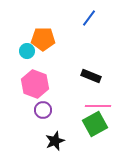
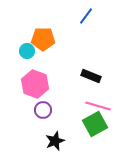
blue line: moved 3 px left, 2 px up
pink line: rotated 15 degrees clockwise
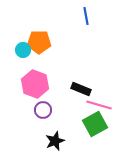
blue line: rotated 48 degrees counterclockwise
orange pentagon: moved 4 px left, 3 px down
cyan circle: moved 4 px left, 1 px up
black rectangle: moved 10 px left, 13 px down
pink line: moved 1 px right, 1 px up
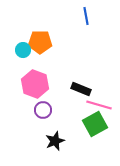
orange pentagon: moved 1 px right
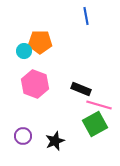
cyan circle: moved 1 px right, 1 px down
purple circle: moved 20 px left, 26 px down
